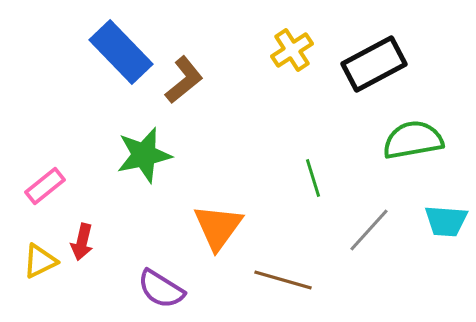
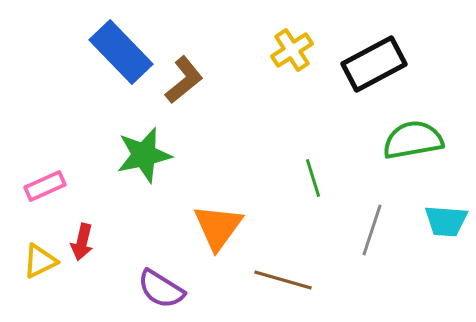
pink rectangle: rotated 15 degrees clockwise
gray line: moved 3 px right; rotated 24 degrees counterclockwise
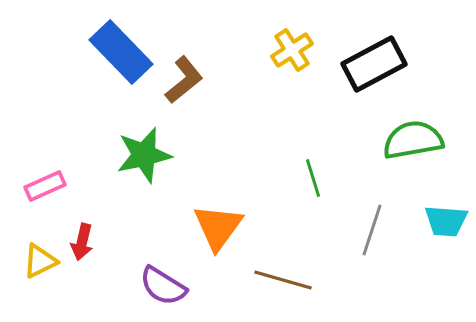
purple semicircle: moved 2 px right, 3 px up
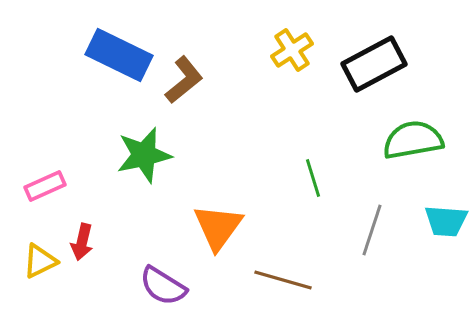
blue rectangle: moved 2 px left, 3 px down; rotated 20 degrees counterclockwise
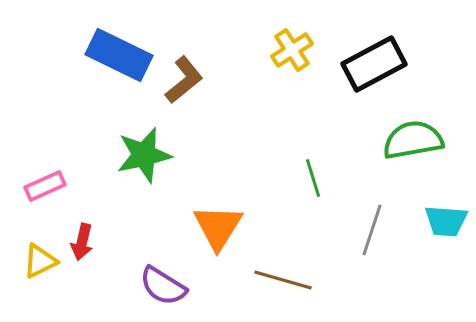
orange triangle: rotated 4 degrees counterclockwise
